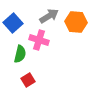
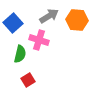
orange hexagon: moved 1 px right, 2 px up
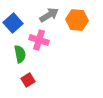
gray arrow: moved 1 px up
green semicircle: rotated 24 degrees counterclockwise
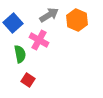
orange hexagon: rotated 20 degrees clockwise
pink cross: rotated 12 degrees clockwise
red square: rotated 24 degrees counterclockwise
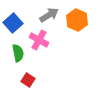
green semicircle: moved 2 px left, 1 px up
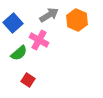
green semicircle: moved 1 px right; rotated 60 degrees clockwise
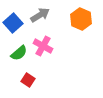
gray arrow: moved 9 px left
orange hexagon: moved 4 px right, 1 px up
pink cross: moved 4 px right, 6 px down
